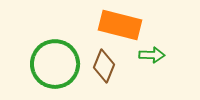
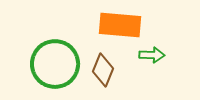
orange rectangle: rotated 9 degrees counterclockwise
brown diamond: moved 1 px left, 4 px down
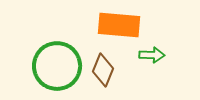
orange rectangle: moved 1 px left
green circle: moved 2 px right, 2 px down
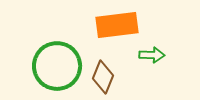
orange rectangle: moved 2 px left; rotated 12 degrees counterclockwise
brown diamond: moved 7 px down
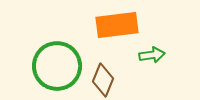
green arrow: rotated 10 degrees counterclockwise
brown diamond: moved 3 px down
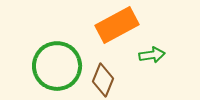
orange rectangle: rotated 21 degrees counterclockwise
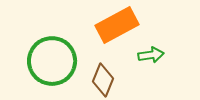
green arrow: moved 1 px left
green circle: moved 5 px left, 5 px up
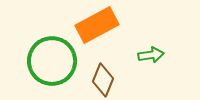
orange rectangle: moved 20 px left
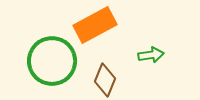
orange rectangle: moved 2 px left
brown diamond: moved 2 px right
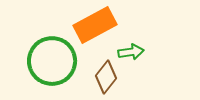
green arrow: moved 20 px left, 3 px up
brown diamond: moved 1 px right, 3 px up; rotated 16 degrees clockwise
